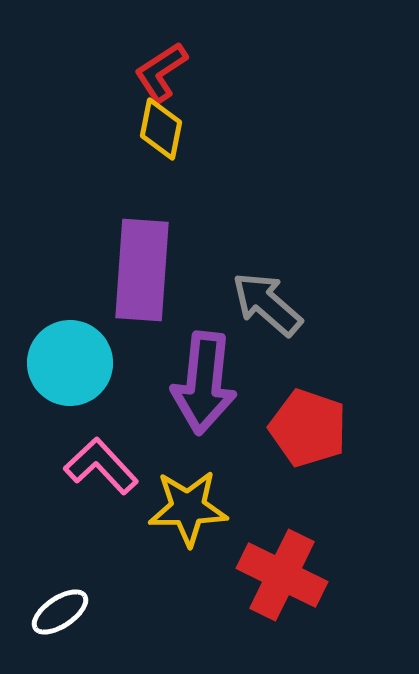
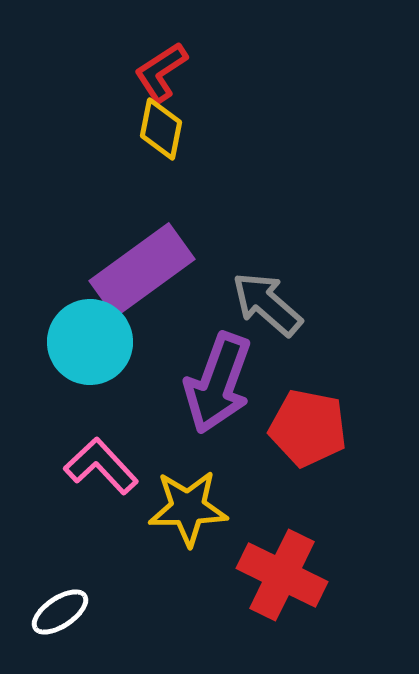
purple rectangle: rotated 50 degrees clockwise
cyan circle: moved 20 px right, 21 px up
purple arrow: moved 14 px right; rotated 14 degrees clockwise
red pentagon: rotated 8 degrees counterclockwise
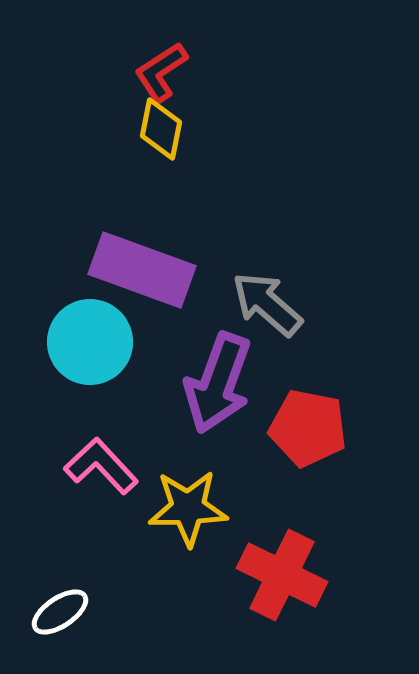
purple rectangle: rotated 56 degrees clockwise
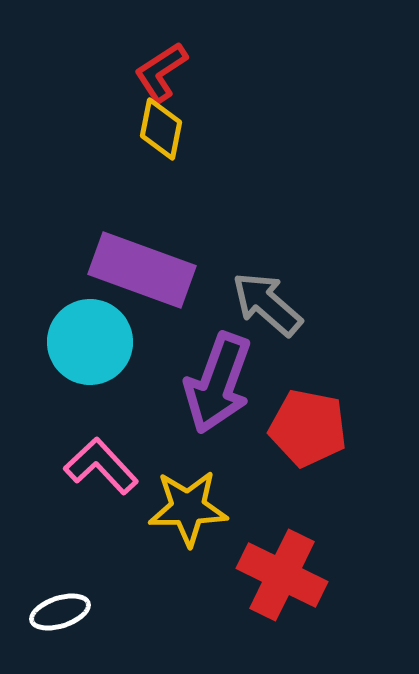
white ellipse: rotated 16 degrees clockwise
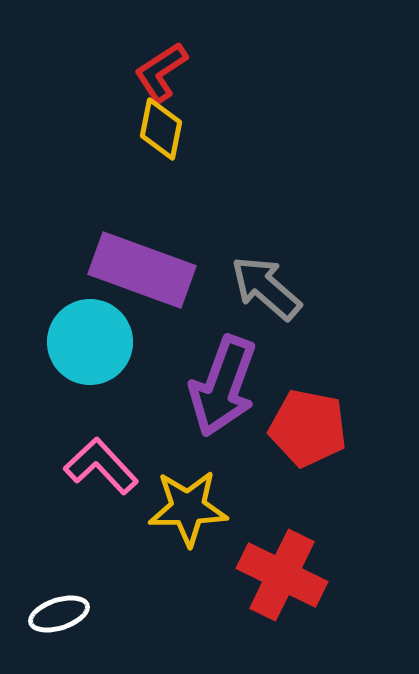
gray arrow: moved 1 px left, 16 px up
purple arrow: moved 5 px right, 3 px down
white ellipse: moved 1 px left, 2 px down
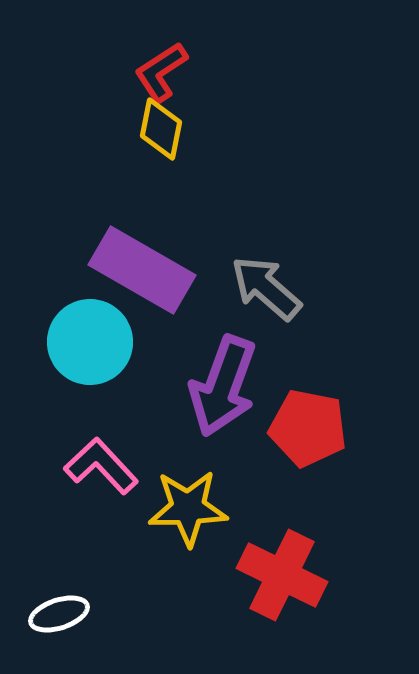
purple rectangle: rotated 10 degrees clockwise
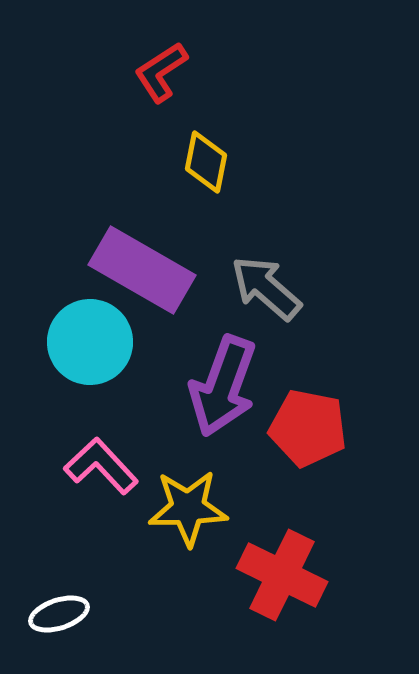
yellow diamond: moved 45 px right, 33 px down
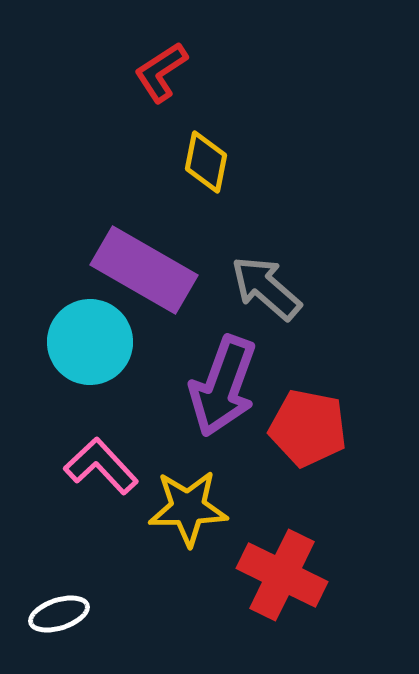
purple rectangle: moved 2 px right
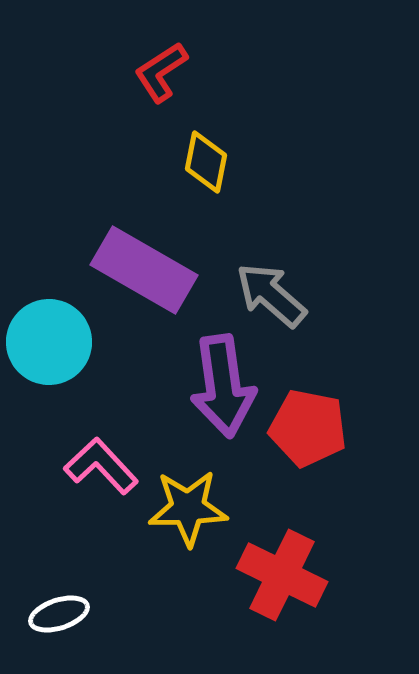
gray arrow: moved 5 px right, 7 px down
cyan circle: moved 41 px left
purple arrow: rotated 28 degrees counterclockwise
